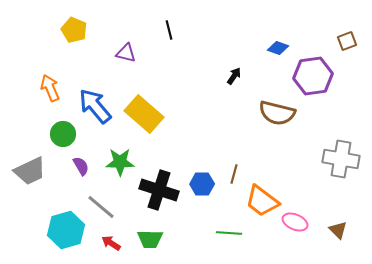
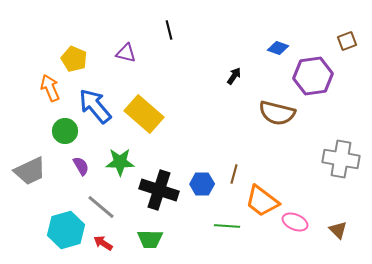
yellow pentagon: moved 29 px down
green circle: moved 2 px right, 3 px up
green line: moved 2 px left, 7 px up
red arrow: moved 8 px left
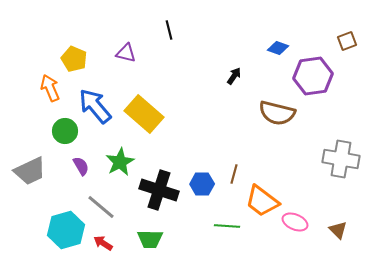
green star: rotated 28 degrees counterclockwise
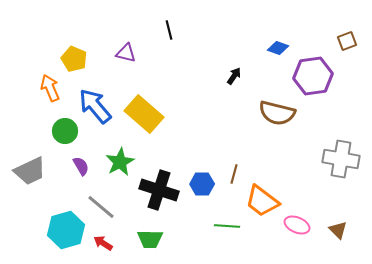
pink ellipse: moved 2 px right, 3 px down
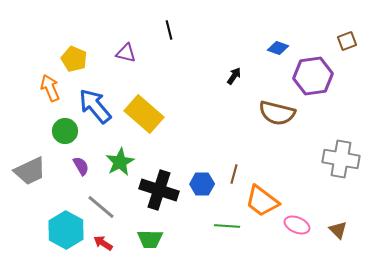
cyan hexagon: rotated 15 degrees counterclockwise
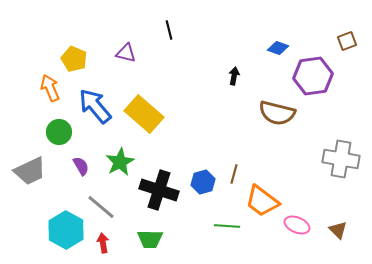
black arrow: rotated 24 degrees counterclockwise
green circle: moved 6 px left, 1 px down
blue hexagon: moved 1 px right, 2 px up; rotated 15 degrees counterclockwise
red arrow: rotated 48 degrees clockwise
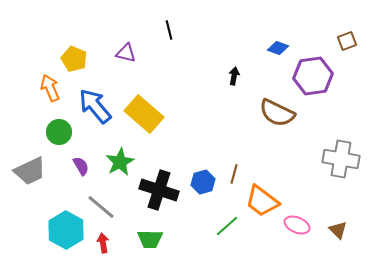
brown semicircle: rotated 12 degrees clockwise
green line: rotated 45 degrees counterclockwise
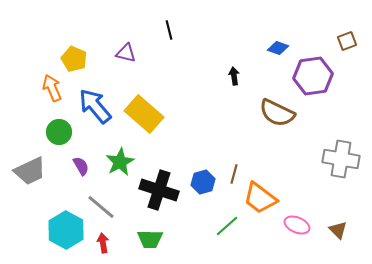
black arrow: rotated 18 degrees counterclockwise
orange arrow: moved 2 px right
orange trapezoid: moved 2 px left, 3 px up
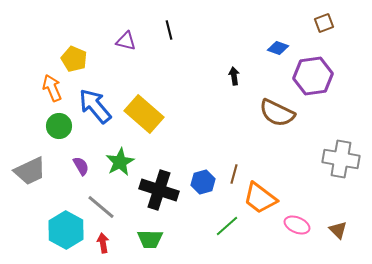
brown square: moved 23 px left, 18 px up
purple triangle: moved 12 px up
green circle: moved 6 px up
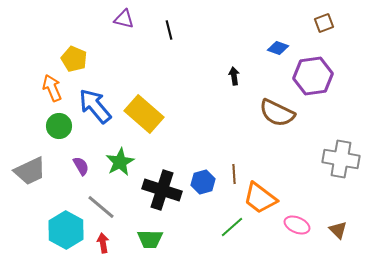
purple triangle: moved 2 px left, 22 px up
brown line: rotated 18 degrees counterclockwise
black cross: moved 3 px right
green line: moved 5 px right, 1 px down
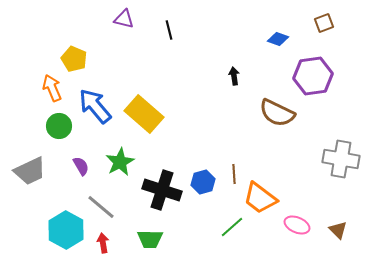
blue diamond: moved 9 px up
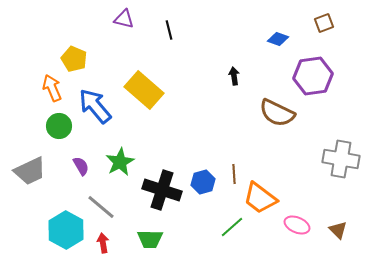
yellow rectangle: moved 24 px up
